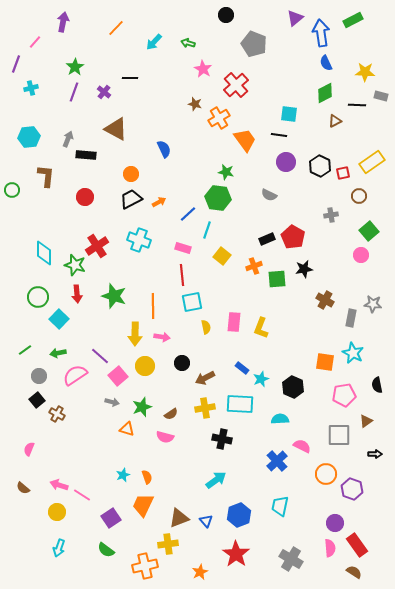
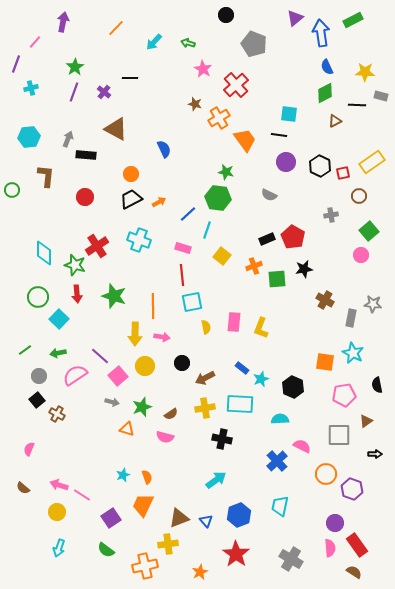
blue semicircle at (326, 63): moved 1 px right, 4 px down
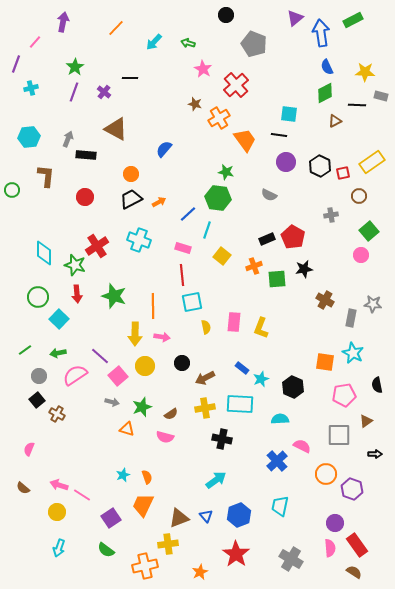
blue semicircle at (164, 149): rotated 114 degrees counterclockwise
blue triangle at (206, 521): moved 5 px up
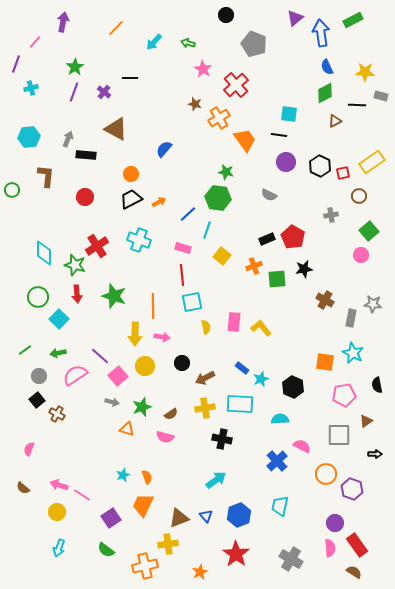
yellow L-shape at (261, 328): rotated 120 degrees clockwise
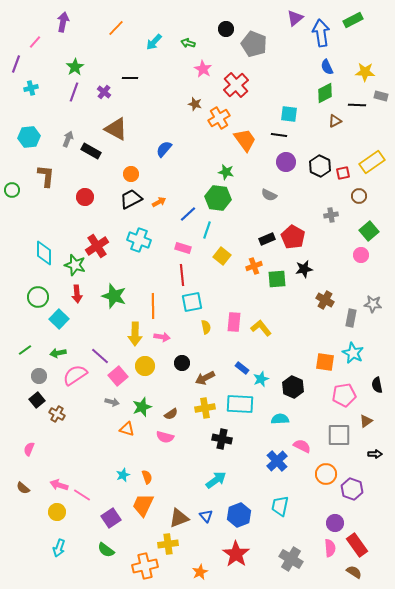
black circle at (226, 15): moved 14 px down
black rectangle at (86, 155): moved 5 px right, 4 px up; rotated 24 degrees clockwise
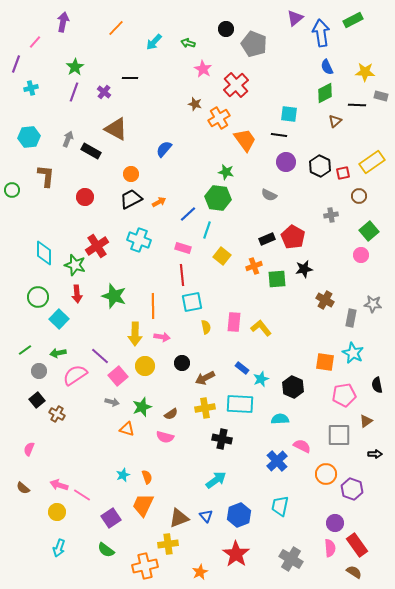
brown triangle at (335, 121): rotated 16 degrees counterclockwise
gray circle at (39, 376): moved 5 px up
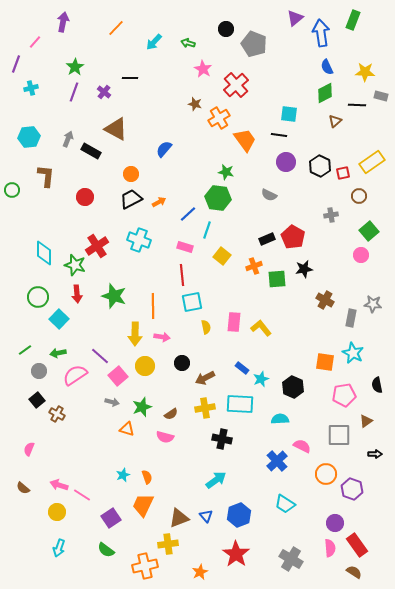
green rectangle at (353, 20): rotated 42 degrees counterclockwise
pink rectangle at (183, 248): moved 2 px right, 1 px up
cyan trapezoid at (280, 506): moved 5 px right, 2 px up; rotated 70 degrees counterclockwise
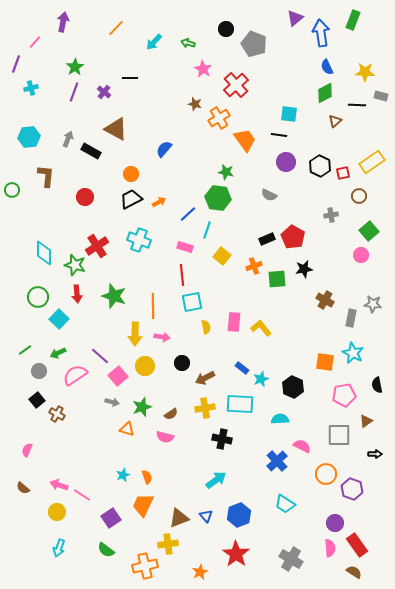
green arrow at (58, 353): rotated 14 degrees counterclockwise
pink semicircle at (29, 449): moved 2 px left, 1 px down
